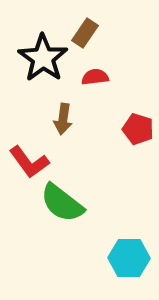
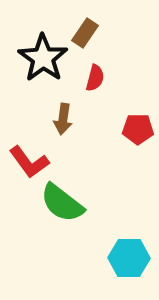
red semicircle: moved 1 px down; rotated 112 degrees clockwise
red pentagon: rotated 16 degrees counterclockwise
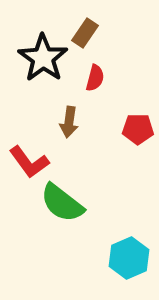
brown arrow: moved 6 px right, 3 px down
cyan hexagon: rotated 24 degrees counterclockwise
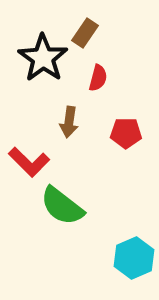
red semicircle: moved 3 px right
red pentagon: moved 12 px left, 4 px down
red L-shape: rotated 9 degrees counterclockwise
green semicircle: moved 3 px down
cyan hexagon: moved 5 px right
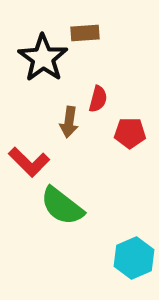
brown rectangle: rotated 52 degrees clockwise
red semicircle: moved 21 px down
red pentagon: moved 4 px right
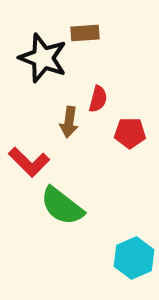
black star: rotated 15 degrees counterclockwise
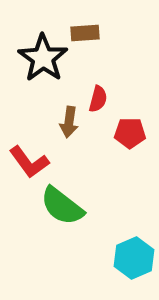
black star: rotated 15 degrees clockwise
red L-shape: rotated 9 degrees clockwise
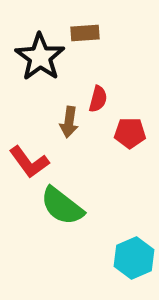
black star: moved 3 px left, 1 px up
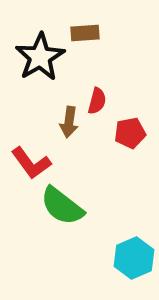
black star: rotated 6 degrees clockwise
red semicircle: moved 1 px left, 2 px down
red pentagon: rotated 12 degrees counterclockwise
red L-shape: moved 2 px right, 1 px down
